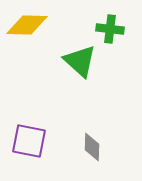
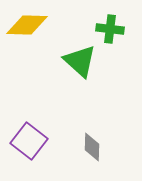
purple square: rotated 27 degrees clockwise
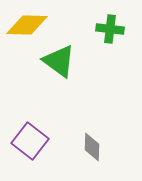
green triangle: moved 21 px left; rotated 6 degrees counterclockwise
purple square: moved 1 px right
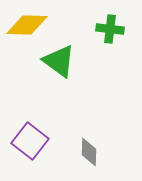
gray diamond: moved 3 px left, 5 px down
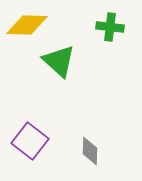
green cross: moved 2 px up
green triangle: rotated 6 degrees clockwise
gray diamond: moved 1 px right, 1 px up
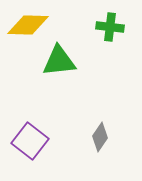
yellow diamond: moved 1 px right
green triangle: rotated 48 degrees counterclockwise
gray diamond: moved 10 px right, 14 px up; rotated 32 degrees clockwise
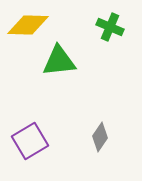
green cross: rotated 16 degrees clockwise
purple square: rotated 21 degrees clockwise
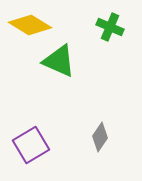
yellow diamond: moved 2 px right; rotated 30 degrees clockwise
green triangle: rotated 30 degrees clockwise
purple square: moved 1 px right, 4 px down
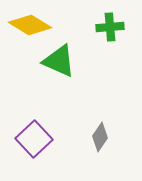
green cross: rotated 28 degrees counterclockwise
purple square: moved 3 px right, 6 px up; rotated 12 degrees counterclockwise
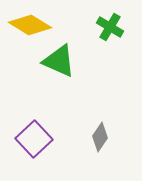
green cross: rotated 36 degrees clockwise
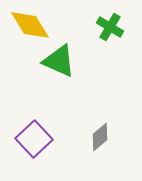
yellow diamond: rotated 27 degrees clockwise
gray diamond: rotated 16 degrees clockwise
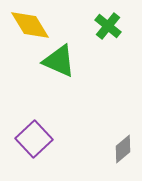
green cross: moved 2 px left, 1 px up; rotated 8 degrees clockwise
gray diamond: moved 23 px right, 12 px down
